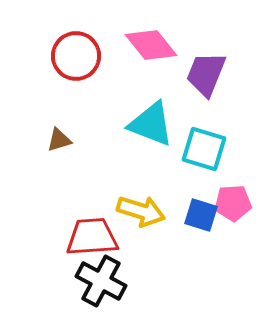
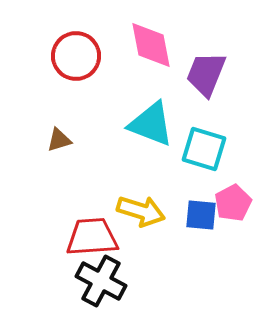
pink diamond: rotated 28 degrees clockwise
pink pentagon: rotated 24 degrees counterclockwise
blue square: rotated 12 degrees counterclockwise
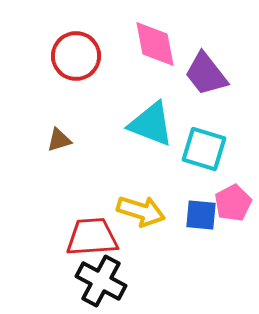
pink diamond: moved 4 px right, 1 px up
purple trapezoid: rotated 60 degrees counterclockwise
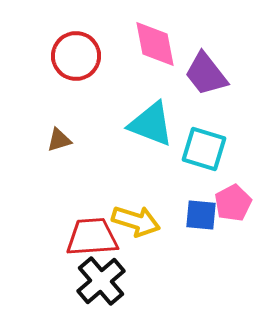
yellow arrow: moved 5 px left, 10 px down
black cross: rotated 21 degrees clockwise
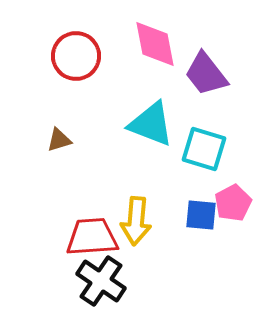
yellow arrow: rotated 78 degrees clockwise
black cross: rotated 15 degrees counterclockwise
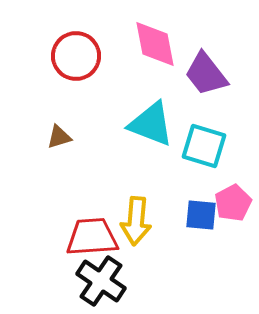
brown triangle: moved 3 px up
cyan square: moved 3 px up
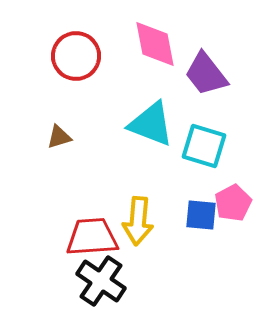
yellow arrow: moved 2 px right
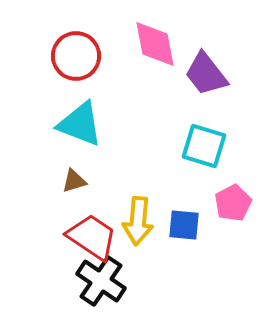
cyan triangle: moved 71 px left
brown triangle: moved 15 px right, 44 px down
blue square: moved 17 px left, 10 px down
red trapezoid: rotated 38 degrees clockwise
